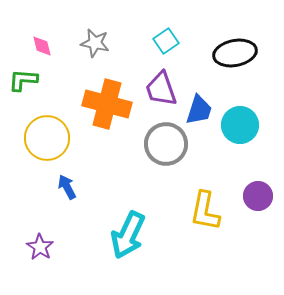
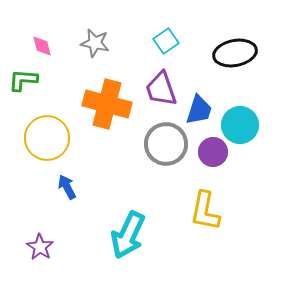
purple circle: moved 45 px left, 44 px up
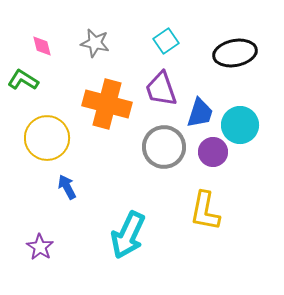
green L-shape: rotated 28 degrees clockwise
blue trapezoid: moved 1 px right, 3 px down
gray circle: moved 2 px left, 3 px down
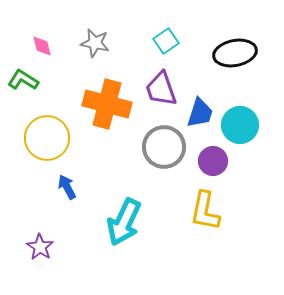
purple circle: moved 9 px down
cyan arrow: moved 4 px left, 13 px up
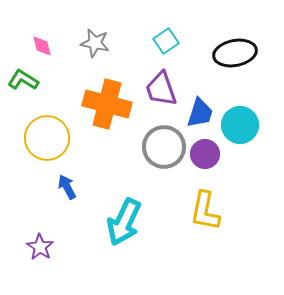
purple circle: moved 8 px left, 7 px up
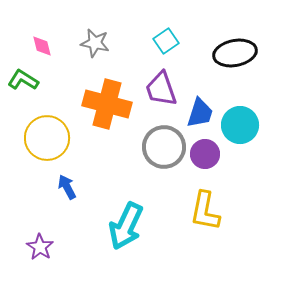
cyan arrow: moved 2 px right, 4 px down
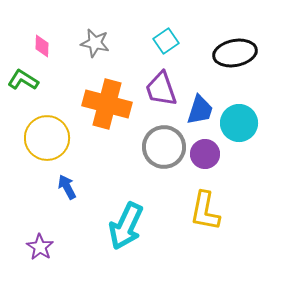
pink diamond: rotated 15 degrees clockwise
blue trapezoid: moved 3 px up
cyan circle: moved 1 px left, 2 px up
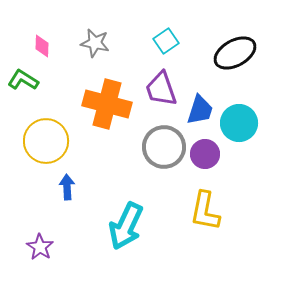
black ellipse: rotated 18 degrees counterclockwise
yellow circle: moved 1 px left, 3 px down
blue arrow: rotated 25 degrees clockwise
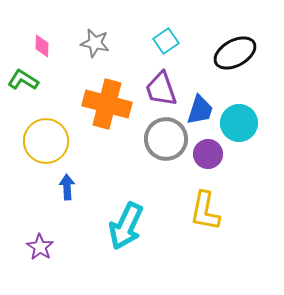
gray circle: moved 2 px right, 8 px up
purple circle: moved 3 px right
